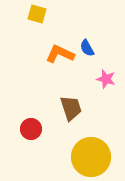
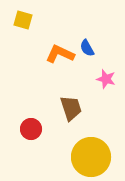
yellow square: moved 14 px left, 6 px down
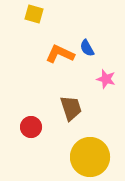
yellow square: moved 11 px right, 6 px up
red circle: moved 2 px up
yellow circle: moved 1 px left
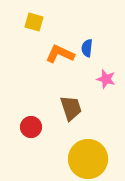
yellow square: moved 8 px down
blue semicircle: rotated 36 degrees clockwise
yellow circle: moved 2 px left, 2 px down
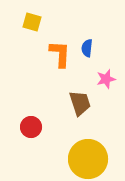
yellow square: moved 2 px left
orange L-shape: rotated 68 degrees clockwise
pink star: rotated 30 degrees counterclockwise
brown trapezoid: moved 9 px right, 5 px up
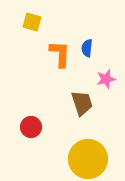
brown trapezoid: moved 2 px right
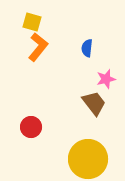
orange L-shape: moved 22 px left, 7 px up; rotated 36 degrees clockwise
brown trapezoid: moved 12 px right; rotated 20 degrees counterclockwise
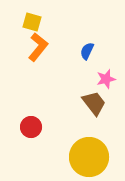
blue semicircle: moved 3 px down; rotated 18 degrees clockwise
yellow circle: moved 1 px right, 2 px up
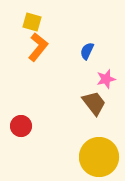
red circle: moved 10 px left, 1 px up
yellow circle: moved 10 px right
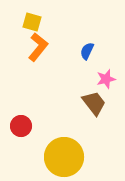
yellow circle: moved 35 px left
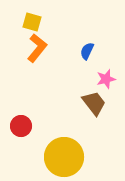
orange L-shape: moved 1 px left, 1 px down
